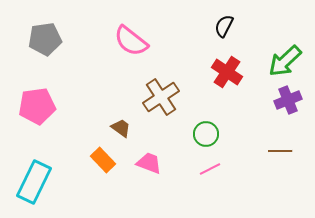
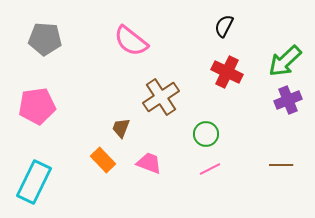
gray pentagon: rotated 12 degrees clockwise
red cross: rotated 8 degrees counterclockwise
brown trapezoid: rotated 105 degrees counterclockwise
brown line: moved 1 px right, 14 px down
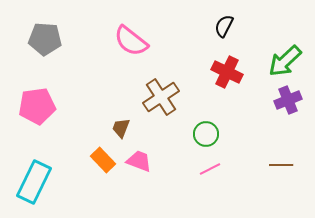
pink trapezoid: moved 10 px left, 2 px up
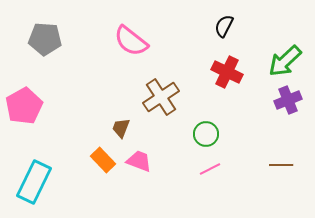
pink pentagon: moved 13 px left; rotated 21 degrees counterclockwise
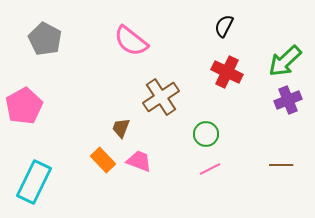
gray pentagon: rotated 24 degrees clockwise
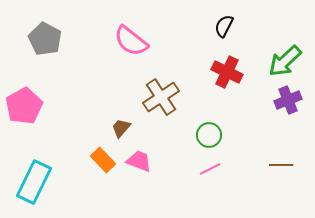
brown trapezoid: rotated 20 degrees clockwise
green circle: moved 3 px right, 1 px down
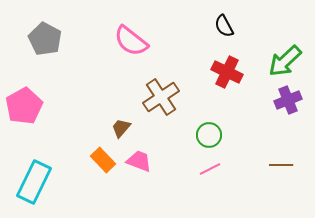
black semicircle: rotated 55 degrees counterclockwise
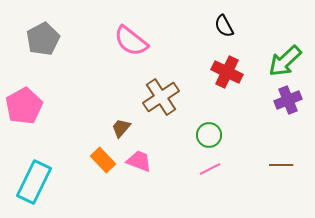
gray pentagon: moved 2 px left; rotated 16 degrees clockwise
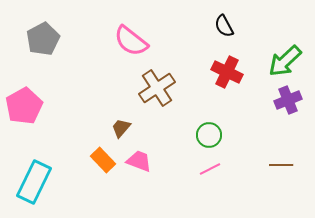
brown cross: moved 4 px left, 9 px up
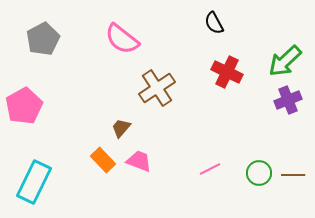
black semicircle: moved 10 px left, 3 px up
pink semicircle: moved 9 px left, 2 px up
green circle: moved 50 px right, 38 px down
brown line: moved 12 px right, 10 px down
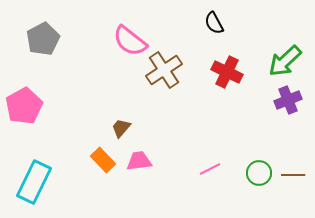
pink semicircle: moved 8 px right, 2 px down
brown cross: moved 7 px right, 18 px up
pink trapezoid: rotated 28 degrees counterclockwise
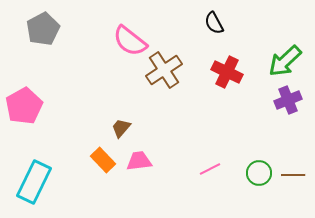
gray pentagon: moved 10 px up
